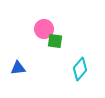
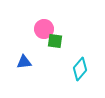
blue triangle: moved 6 px right, 6 px up
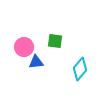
pink circle: moved 20 px left, 18 px down
blue triangle: moved 12 px right
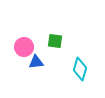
cyan diamond: rotated 25 degrees counterclockwise
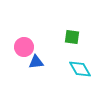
green square: moved 17 px right, 4 px up
cyan diamond: rotated 45 degrees counterclockwise
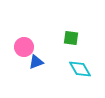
green square: moved 1 px left, 1 px down
blue triangle: rotated 14 degrees counterclockwise
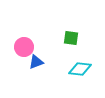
cyan diamond: rotated 55 degrees counterclockwise
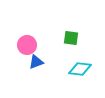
pink circle: moved 3 px right, 2 px up
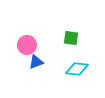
cyan diamond: moved 3 px left
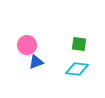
green square: moved 8 px right, 6 px down
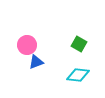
green square: rotated 21 degrees clockwise
cyan diamond: moved 1 px right, 6 px down
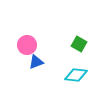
cyan diamond: moved 2 px left
